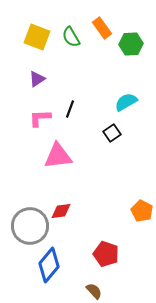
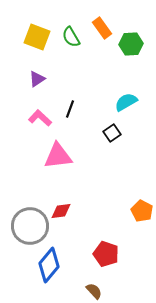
pink L-shape: rotated 45 degrees clockwise
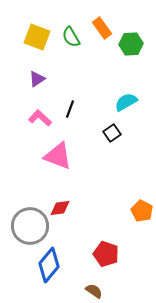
pink triangle: rotated 28 degrees clockwise
red diamond: moved 1 px left, 3 px up
brown semicircle: rotated 12 degrees counterclockwise
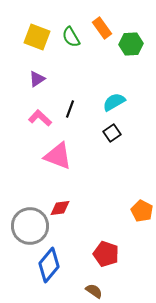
cyan semicircle: moved 12 px left
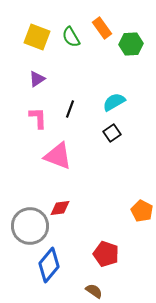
pink L-shape: moved 2 px left; rotated 45 degrees clockwise
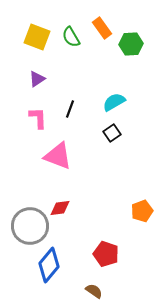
orange pentagon: rotated 25 degrees clockwise
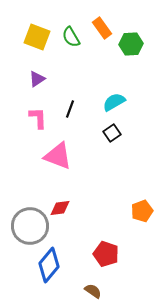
brown semicircle: moved 1 px left
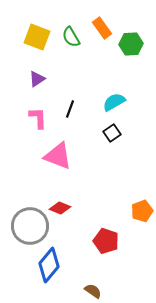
red diamond: rotated 30 degrees clockwise
red pentagon: moved 13 px up
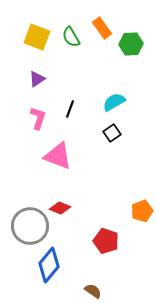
pink L-shape: rotated 20 degrees clockwise
